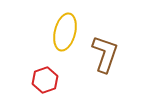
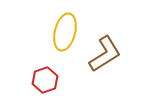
brown L-shape: rotated 39 degrees clockwise
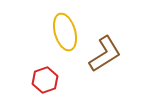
yellow ellipse: rotated 30 degrees counterclockwise
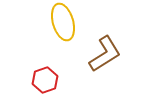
yellow ellipse: moved 2 px left, 10 px up
